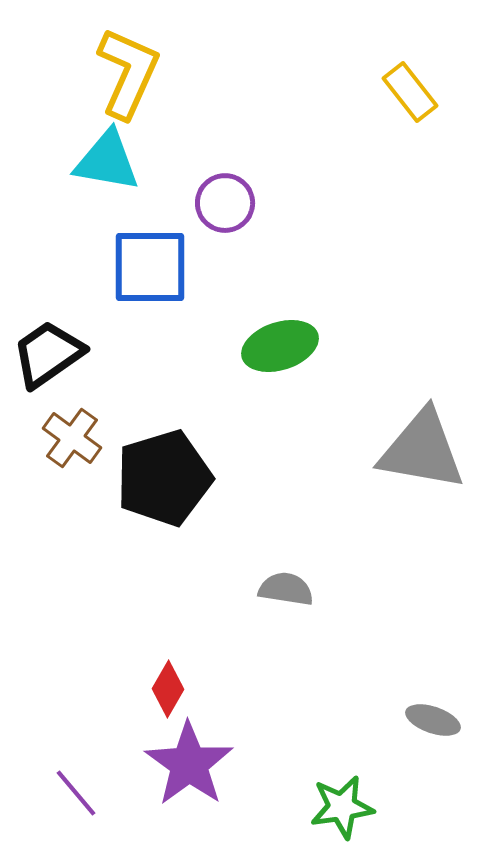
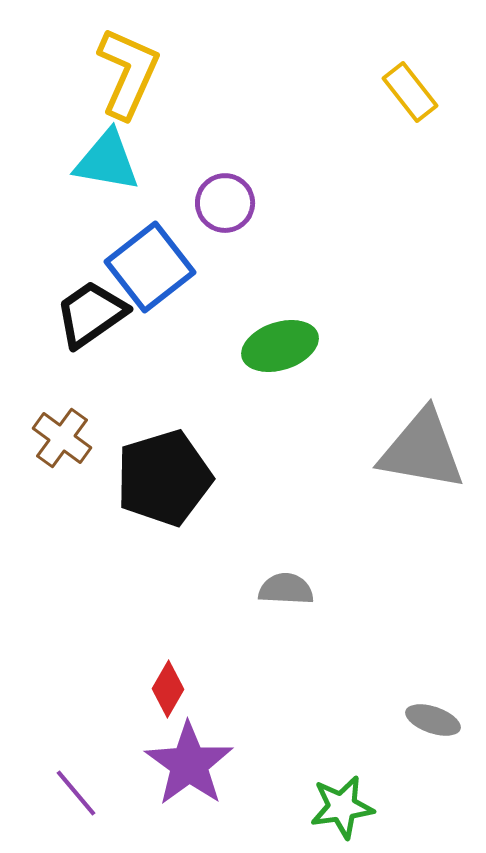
blue square: rotated 38 degrees counterclockwise
black trapezoid: moved 43 px right, 40 px up
brown cross: moved 10 px left
gray semicircle: rotated 6 degrees counterclockwise
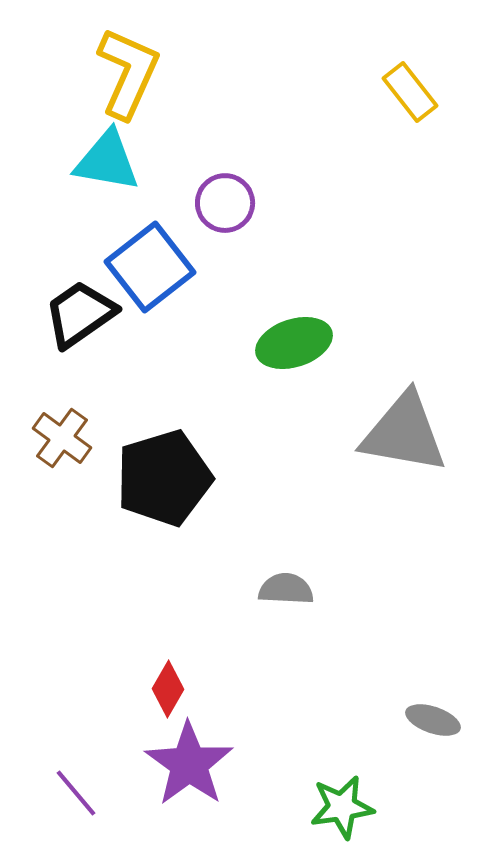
black trapezoid: moved 11 px left
green ellipse: moved 14 px right, 3 px up
gray triangle: moved 18 px left, 17 px up
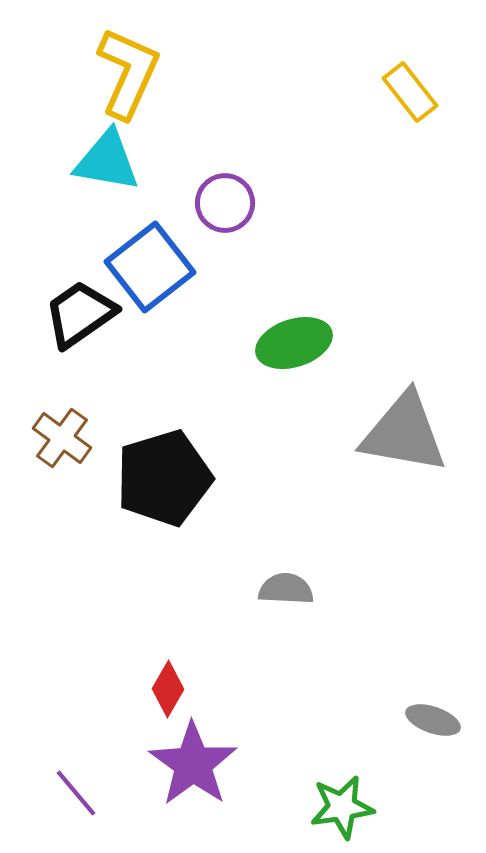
purple star: moved 4 px right
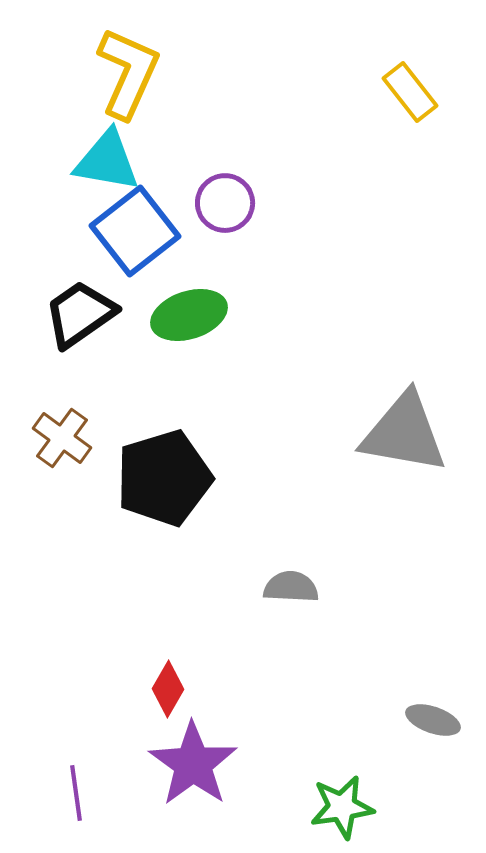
blue square: moved 15 px left, 36 px up
green ellipse: moved 105 px left, 28 px up
gray semicircle: moved 5 px right, 2 px up
purple line: rotated 32 degrees clockwise
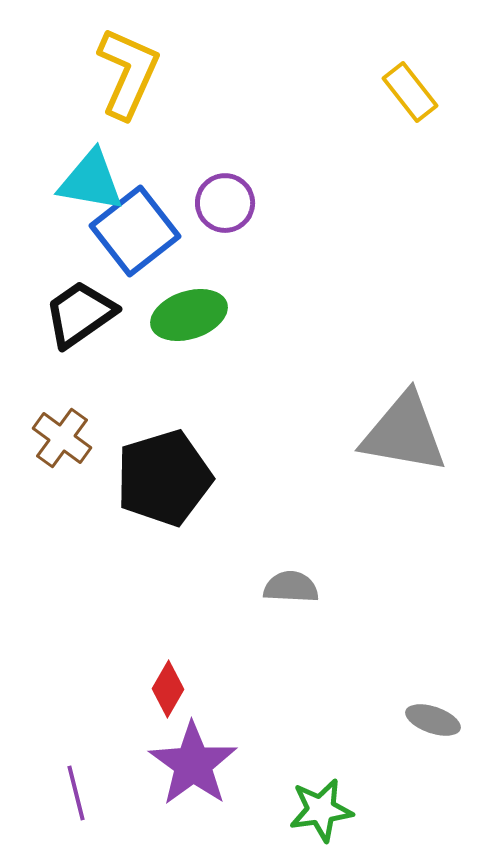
cyan triangle: moved 16 px left, 20 px down
purple line: rotated 6 degrees counterclockwise
green star: moved 21 px left, 3 px down
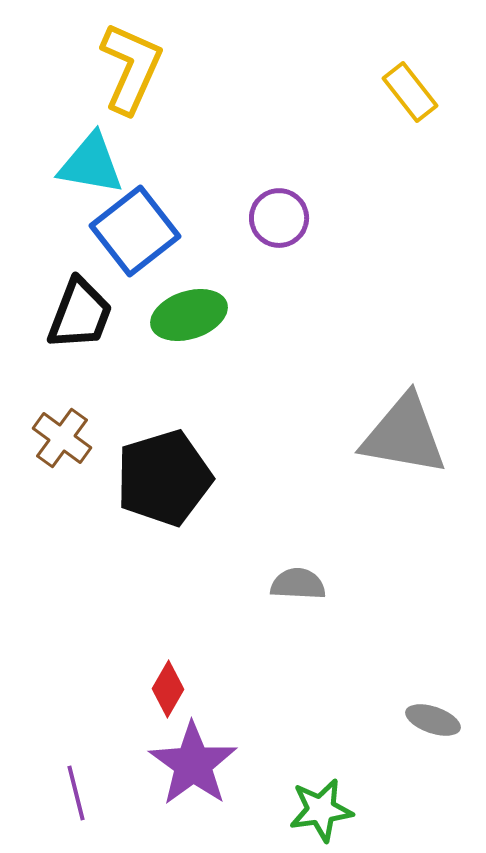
yellow L-shape: moved 3 px right, 5 px up
cyan triangle: moved 17 px up
purple circle: moved 54 px right, 15 px down
black trapezoid: rotated 146 degrees clockwise
gray triangle: moved 2 px down
gray semicircle: moved 7 px right, 3 px up
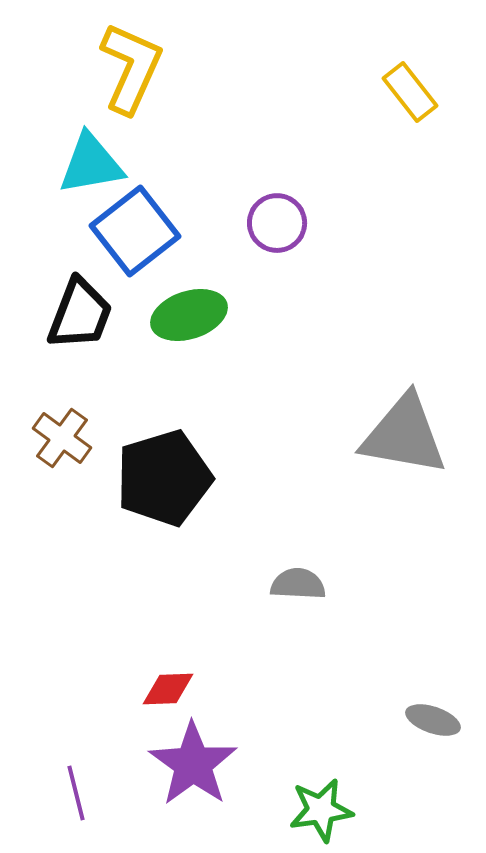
cyan triangle: rotated 20 degrees counterclockwise
purple circle: moved 2 px left, 5 px down
red diamond: rotated 58 degrees clockwise
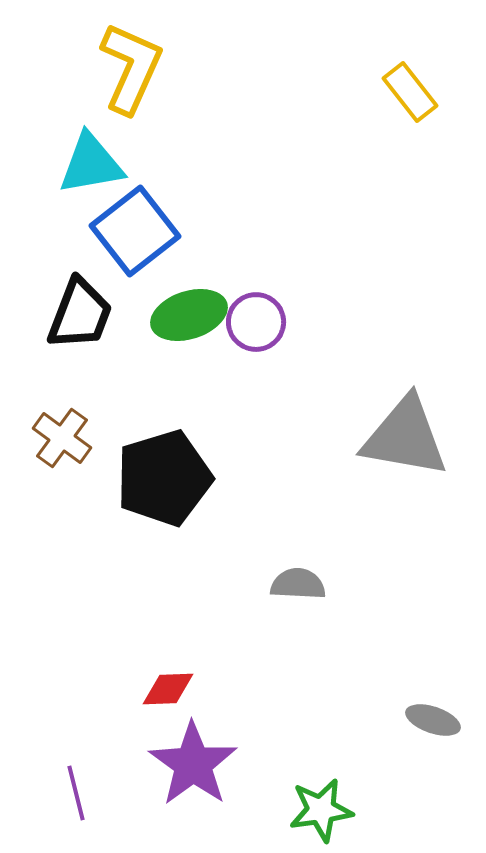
purple circle: moved 21 px left, 99 px down
gray triangle: moved 1 px right, 2 px down
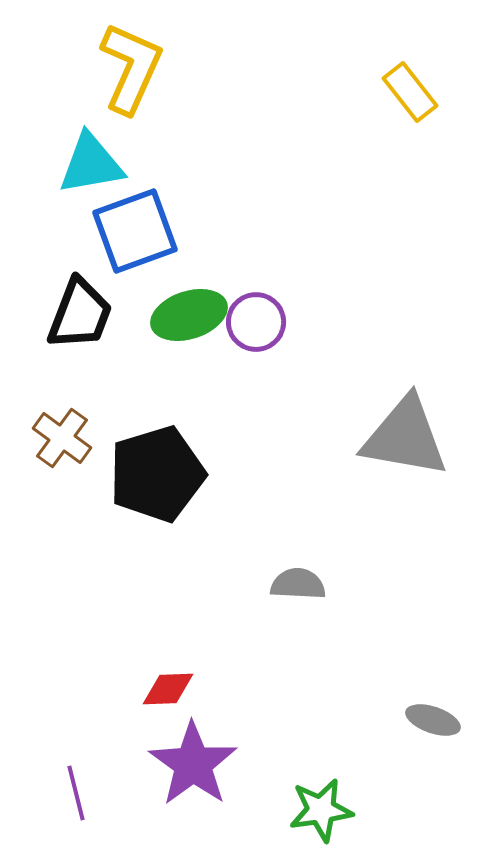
blue square: rotated 18 degrees clockwise
black pentagon: moved 7 px left, 4 px up
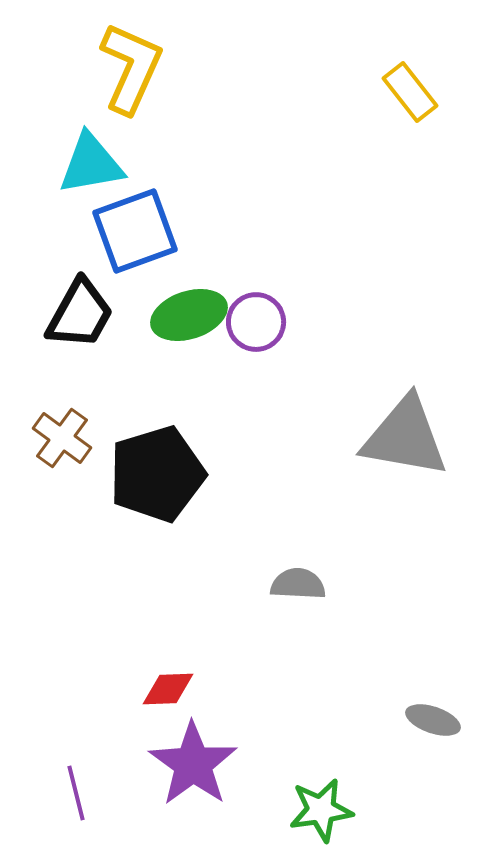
black trapezoid: rotated 8 degrees clockwise
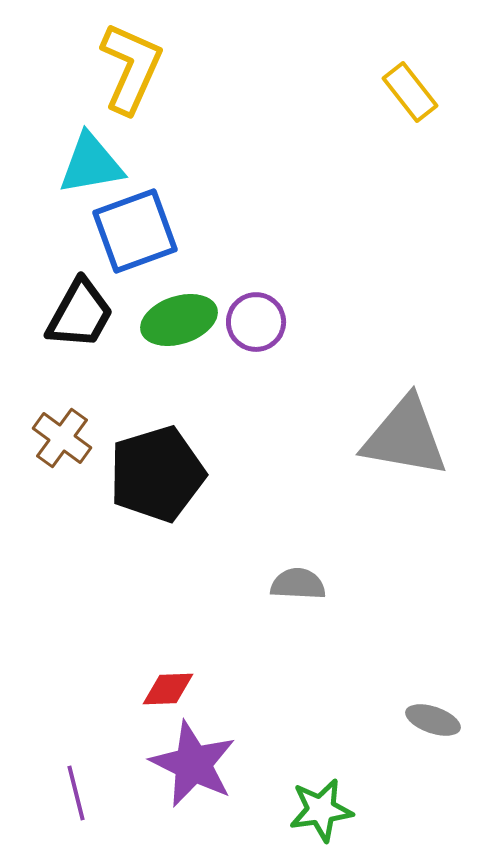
green ellipse: moved 10 px left, 5 px down
purple star: rotated 10 degrees counterclockwise
